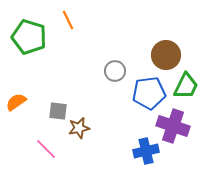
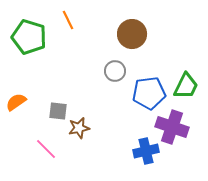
brown circle: moved 34 px left, 21 px up
purple cross: moved 1 px left, 1 px down
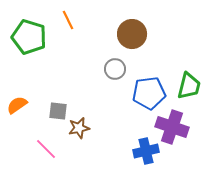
gray circle: moved 2 px up
green trapezoid: moved 3 px right; rotated 12 degrees counterclockwise
orange semicircle: moved 1 px right, 3 px down
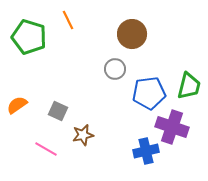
gray square: rotated 18 degrees clockwise
brown star: moved 4 px right, 7 px down
pink line: rotated 15 degrees counterclockwise
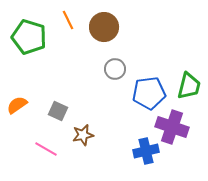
brown circle: moved 28 px left, 7 px up
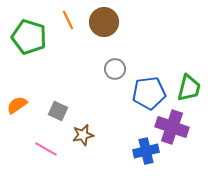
brown circle: moved 5 px up
green trapezoid: moved 2 px down
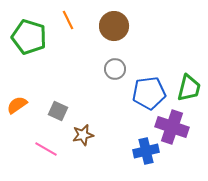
brown circle: moved 10 px right, 4 px down
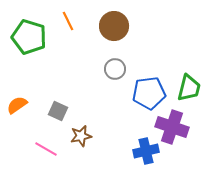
orange line: moved 1 px down
brown star: moved 2 px left, 1 px down
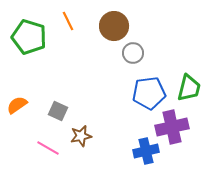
gray circle: moved 18 px right, 16 px up
purple cross: rotated 32 degrees counterclockwise
pink line: moved 2 px right, 1 px up
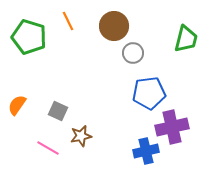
green trapezoid: moved 3 px left, 49 px up
orange semicircle: rotated 20 degrees counterclockwise
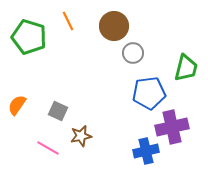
green trapezoid: moved 29 px down
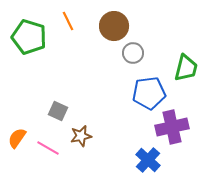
orange semicircle: moved 33 px down
blue cross: moved 2 px right, 9 px down; rotated 35 degrees counterclockwise
